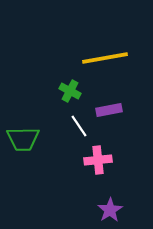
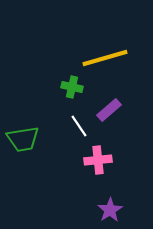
yellow line: rotated 6 degrees counterclockwise
green cross: moved 2 px right, 4 px up; rotated 15 degrees counterclockwise
purple rectangle: rotated 30 degrees counterclockwise
green trapezoid: rotated 8 degrees counterclockwise
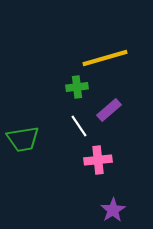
green cross: moved 5 px right; rotated 20 degrees counterclockwise
purple star: moved 3 px right
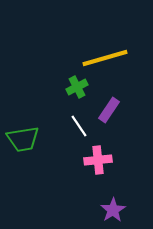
green cross: rotated 20 degrees counterclockwise
purple rectangle: rotated 15 degrees counterclockwise
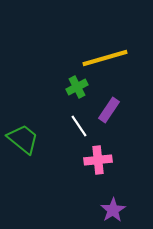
green trapezoid: rotated 132 degrees counterclockwise
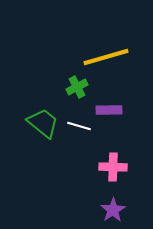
yellow line: moved 1 px right, 1 px up
purple rectangle: rotated 55 degrees clockwise
white line: rotated 40 degrees counterclockwise
green trapezoid: moved 20 px right, 16 px up
pink cross: moved 15 px right, 7 px down; rotated 8 degrees clockwise
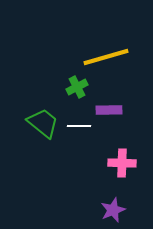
white line: rotated 15 degrees counterclockwise
pink cross: moved 9 px right, 4 px up
purple star: rotated 10 degrees clockwise
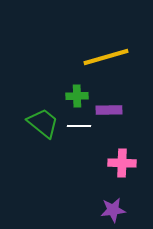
green cross: moved 9 px down; rotated 25 degrees clockwise
purple star: rotated 15 degrees clockwise
